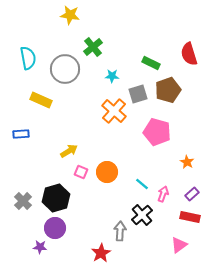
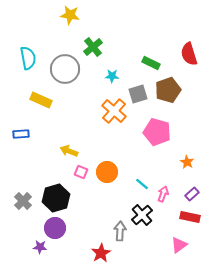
yellow arrow: rotated 126 degrees counterclockwise
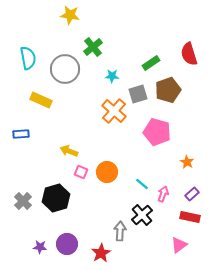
green rectangle: rotated 60 degrees counterclockwise
purple circle: moved 12 px right, 16 px down
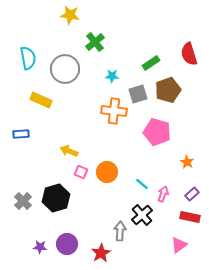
green cross: moved 2 px right, 5 px up
orange cross: rotated 35 degrees counterclockwise
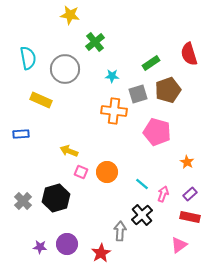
purple rectangle: moved 2 px left
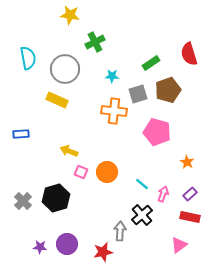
green cross: rotated 12 degrees clockwise
yellow rectangle: moved 16 px right
red star: moved 2 px right, 1 px up; rotated 18 degrees clockwise
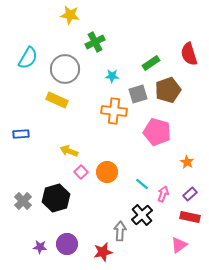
cyan semicircle: rotated 40 degrees clockwise
pink square: rotated 24 degrees clockwise
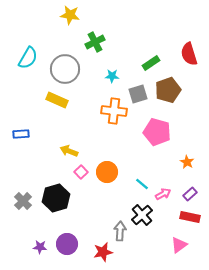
pink arrow: rotated 42 degrees clockwise
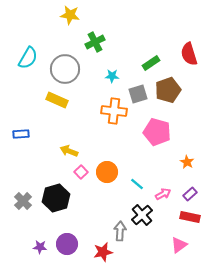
cyan line: moved 5 px left
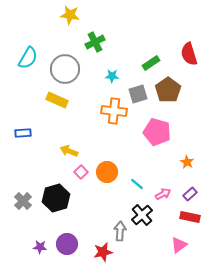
brown pentagon: rotated 15 degrees counterclockwise
blue rectangle: moved 2 px right, 1 px up
